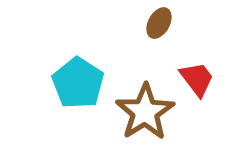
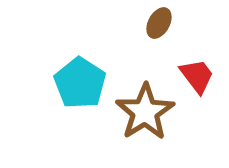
red trapezoid: moved 3 px up
cyan pentagon: moved 2 px right
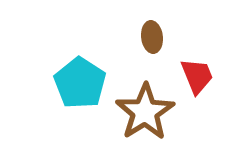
brown ellipse: moved 7 px left, 14 px down; rotated 36 degrees counterclockwise
red trapezoid: rotated 15 degrees clockwise
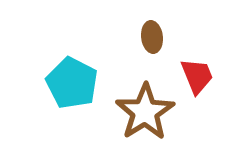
cyan pentagon: moved 8 px left; rotated 6 degrees counterclockwise
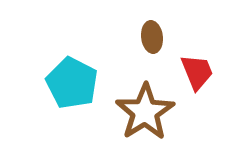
red trapezoid: moved 4 px up
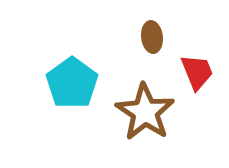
cyan pentagon: rotated 9 degrees clockwise
brown star: rotated 6 degrees counterclockwise
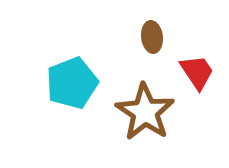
red trapezoid: rotated 12 degrees counterclockwise
cyan pentagon: rotated 15 degrees clockwise
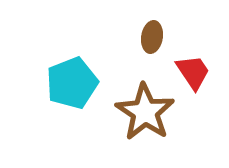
brown ellipse: rotated 16 degrees clockwise
red trapezoid: moved 4 px left
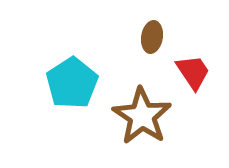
cyan pentagon: rotated 12 degrees counterclockwise
brown star: moved 3 px left, 4 px down
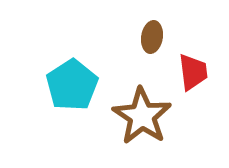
red trapezoid: rotated 27 degrees clockwise
cyan pentagon: moved 2 px down
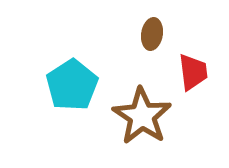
brown ellipse: moved 3 px up
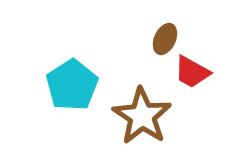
brown ellipse: moved 13 px right, 5 px down; rotated 16 degrees clockwise
red trapezoid: moved 1 px left; rotated 126 degrees clockwise
